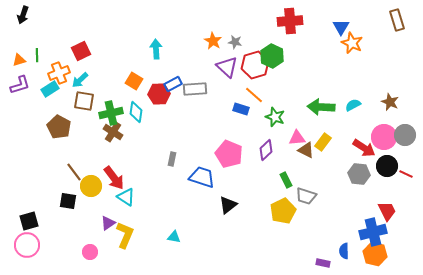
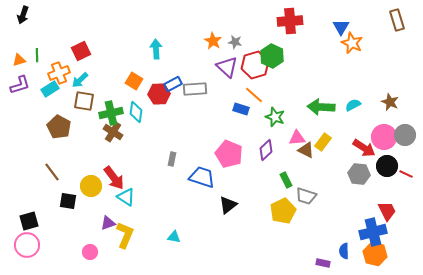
brown line at (74, 172): moved 22 px left
purple triangle at (108, 223): rotated 14 degrees clockwise
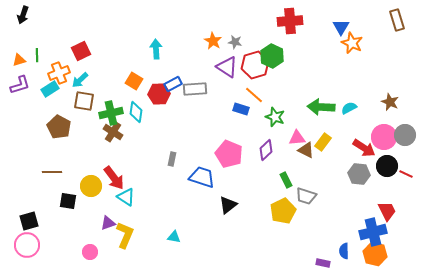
purple triangle at (227, 67): rotated 10 degrees counterclockwise
cyan semicircle at (353, 105): moved 4 px left, 3 px down
brown line at (52, 172): rotated 54 degrees counterclockwise
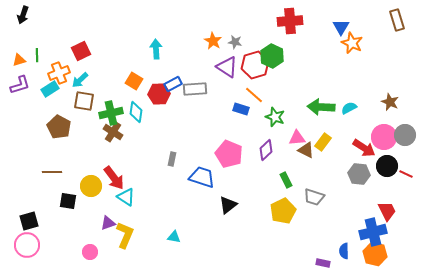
gray trapezoid at (306, 196): moved 8 px right, 1 px down
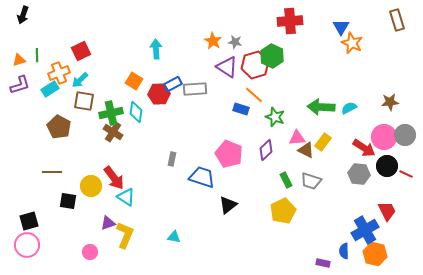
brown star at (390, 102): rotated 30 degrees counterclockwise
gray trapezoid at (314, 197): moved 3 px left, 16 px up
blue cross at (373, 232): moved 8 px left, 2 px up; rotated 16 degrees counterclockwise
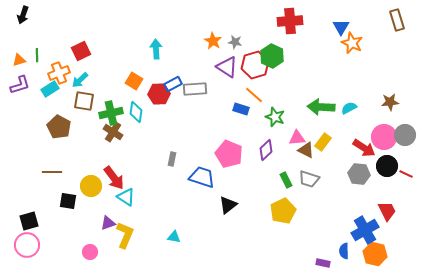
gray trapezoid at (311, 181): moved 2 px left, 2 px up
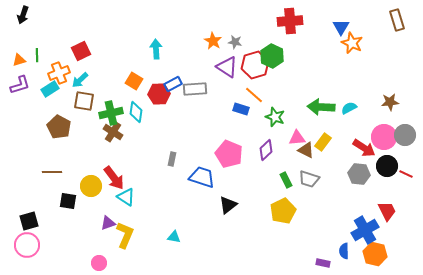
pink circle at (90, 252): moved 9 px right, 11 px down
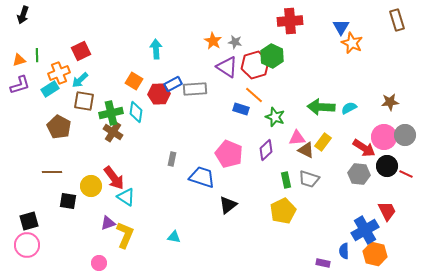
green rectangle at (286, 180): rotated 14 degrees clockwise
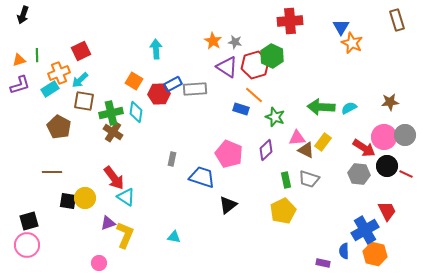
yellow circle at (91, 186): moved 6 px left, 12 px down
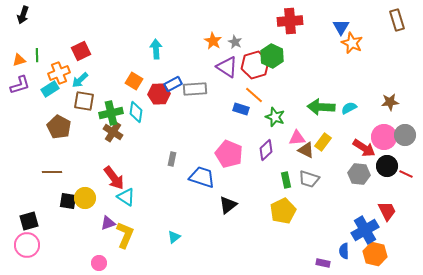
gray star at (235, 42): rotated 16 degrees clockwise
cyan triangle at (174, 237): rotated 48 degrees counterclockwise
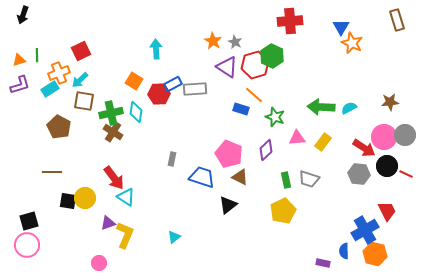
brown triangle at (306, 150): moved 66 px left, 27 px down
